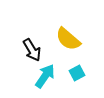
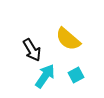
cyan square: moved 1 px left, 2 px down
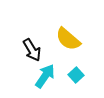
cyan square: rotated 14 degrees counterclockwise
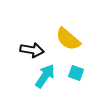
black arrow: rotated 50 degrees counterclockwise
cyan square: moved 2 px up; rotated 28 degrees counterclockwise
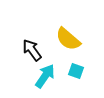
black arrow: rotated 135 degrees counterclockwise
cyan square: moved 2 px up
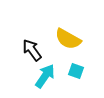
yellow semicircle: rotated 12 degrees counterclockwise
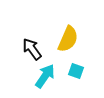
yellow semicircle: rotated 96 degrees counterclockwise
black arrow: moved 1 px up
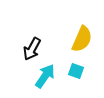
yellow semicircle: moved 14 px right
black arrow: rotated 115 degrees counterclockwise
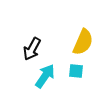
yellow semicircle: moved 1 px right, 3 px down
cyan square: rotated 14 degrees counterclockwise
